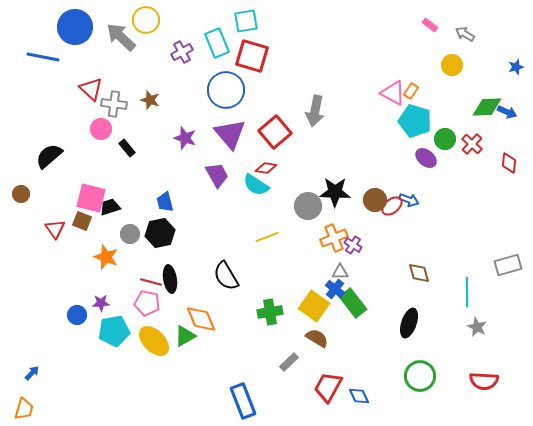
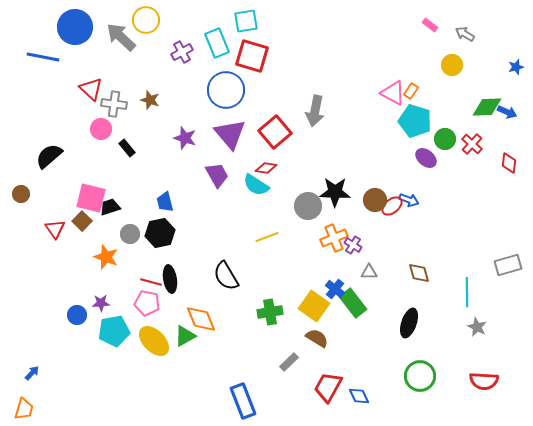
brown square at (82, 221): rotated 24 degrees clockwise
gray triangle at (340, 272): moved 29 px right
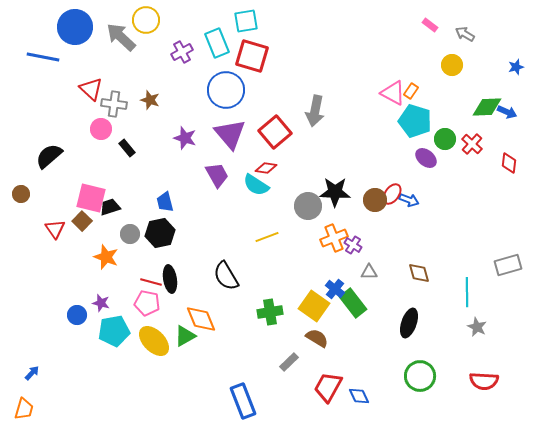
red ellipse at (392, 206): moved 12 px up; rotated 15 degrees counterclockwise
purple star at (101, 303): rotated 18 degrees clockwise
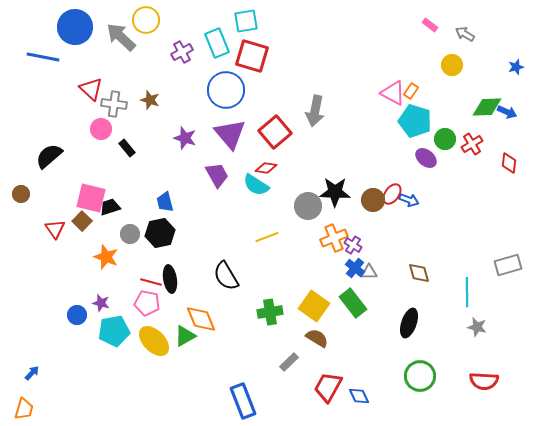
red cross at (472, 144): rotated 15 degrees clockwise
brown circle at (375, 200): moved 2 px left
blue cross at (335, 289): moved 20 px right, 21 px up
gray star at (477, 327): rotated 12 degrees counterclockwise
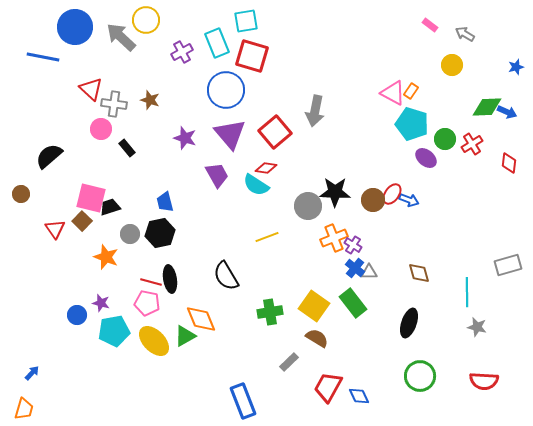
cyan pentagon at (415, 121): moved 3 px left, 3 px down
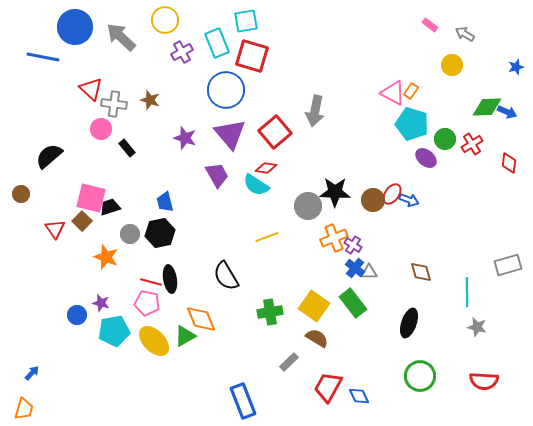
yellow circle at (146, 20): moved 19 px right
brown diamond at (419, 273): moved 2 px right, 1 px up
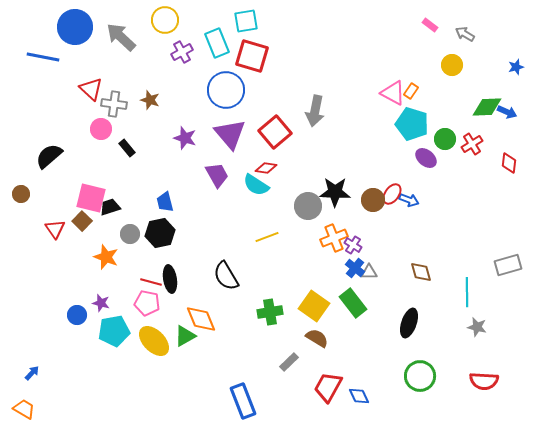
orange trapezoid at (24, 409): rotated 75 degrees counterclockwise
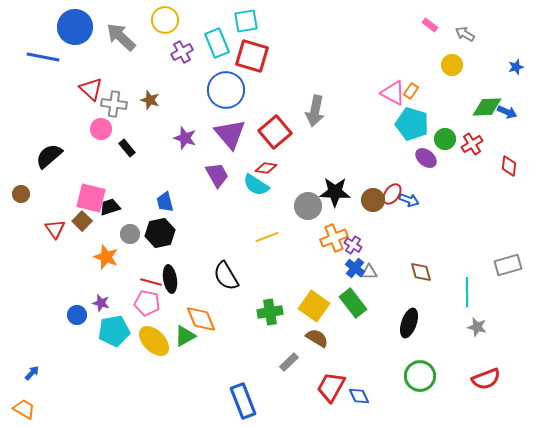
red diamond at (509, 163): moved 3 px down
red semicircle at (484, 381): moved 2 px right, 2 px up; rotated 24 degrees counterclockwise
red trapezoid at (328, 387): moved 3 px right
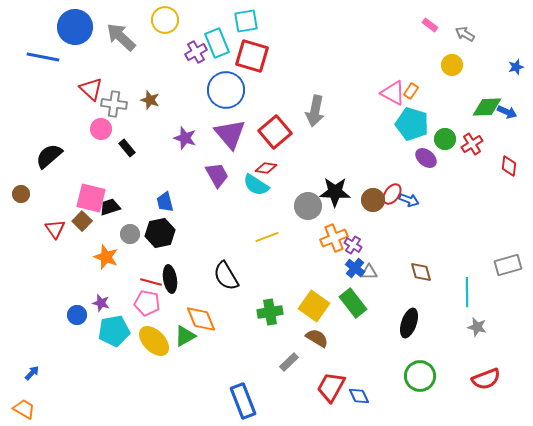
purple cross at (182, 52): moved 14 px right
